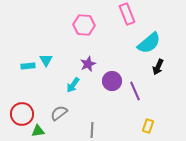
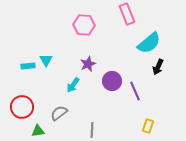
red circle: moved 7 px up
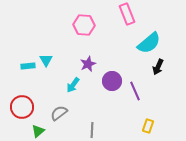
green triangle: rotated 32 degrees counterclockwise
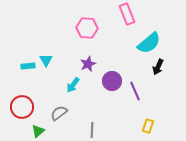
pink hexagon: moved 3 px right, 3 px down
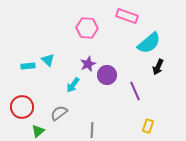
pink rectangle: moved 2 px down; rotated 50 degrees counterclockwise
cyan triangle: moved 2 px right; rotated 16 degrees counterclockwise
purple circle: moved 5 px left, 6 px up
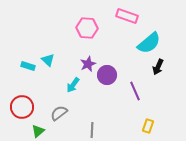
cyan rectangle: rotated 24 degrees clockwise
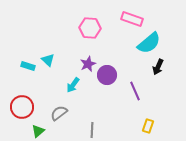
pink rectangle: moved 5 px right, 3 px down
pink hexagon: moved 3 px right
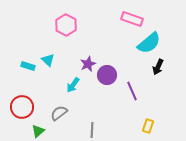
pink hexagon: moved 24 px left, 3 px up; rotated 25 degrees clockwise
purple line: moved 3 px left
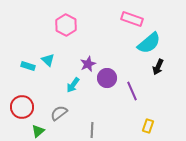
purple circle: moved 3 px down
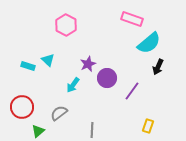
purple line: rotated 60 degrees clockwise
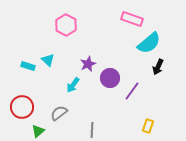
purple circle: moved 3 px right
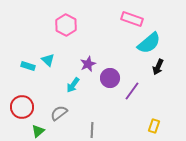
yellow rectangle: moved 6 px right
